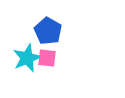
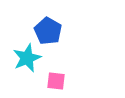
pink square: moved 9 px right, 23 px down
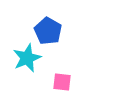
pink square: moved 6 px right, 1 px down
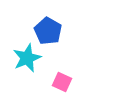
pink square: rotated 18 degrees clockwise
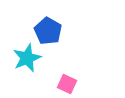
pink square: moved 5 px right, 2 px down
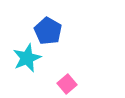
pink square: rotated 24 degrees clockwise
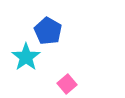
cyan star: moved 1 px left, 1 px up; rotated 12 degrees counterclockwise
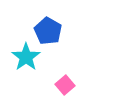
pink square: moved 2 px left, 1 px down
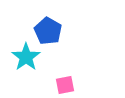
pink square: rotated 30 degrees clockwise
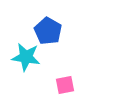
cyan star: rotated 28 degrees counterclockwise
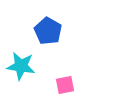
cyan star: moved 5 px left, 9 px down
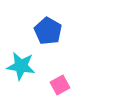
pink square: moved 5 px left; rotated 18 degrees counterclockwise
